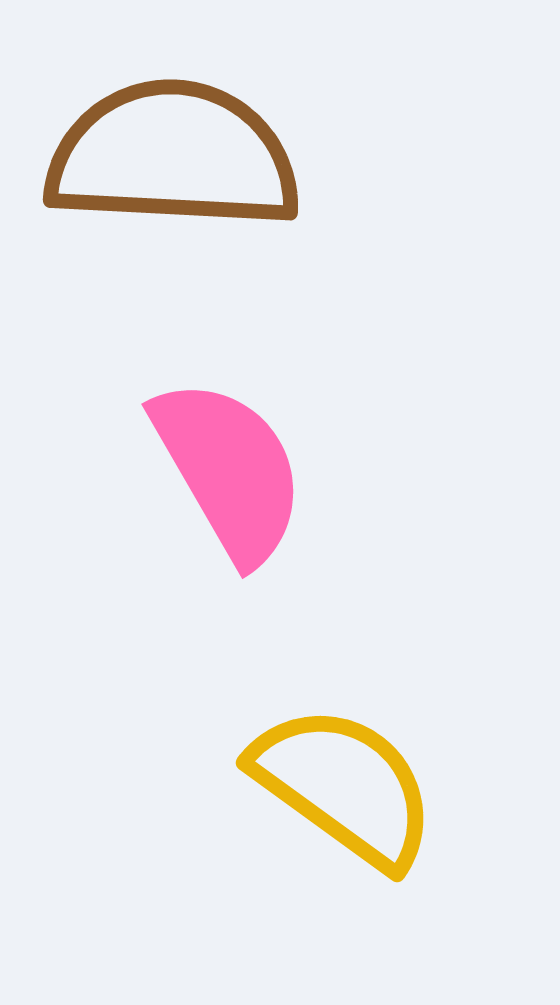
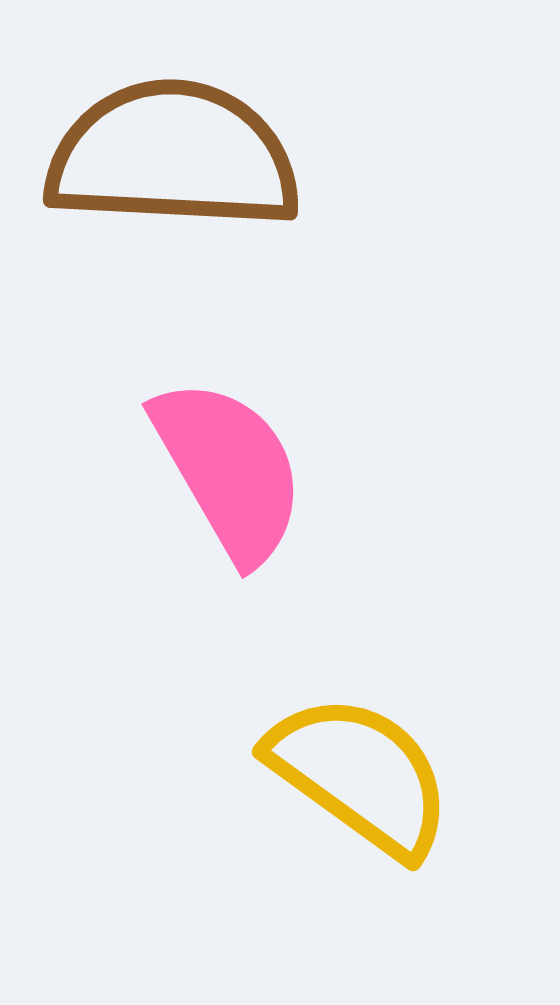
yellow semicircle: moved 16 px right, 11 px up
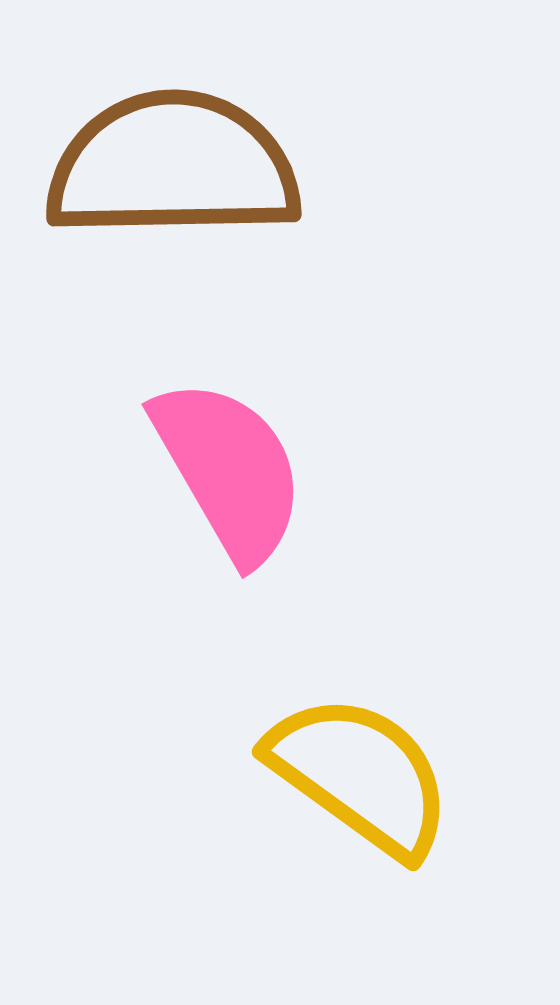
brown semicircle: moved 10 px down; rotated 4 degrees counterclockwise
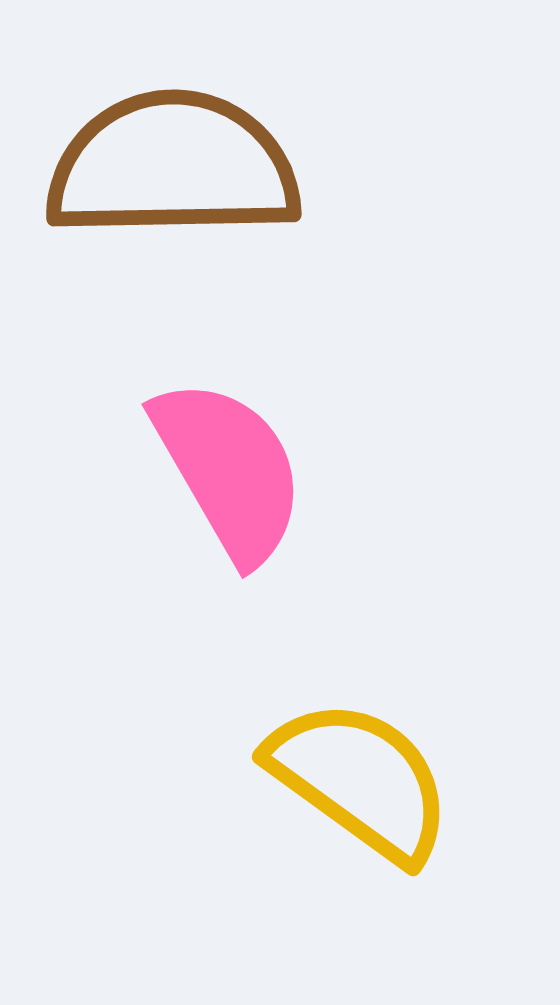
yellow semicircle: moved 5 px down
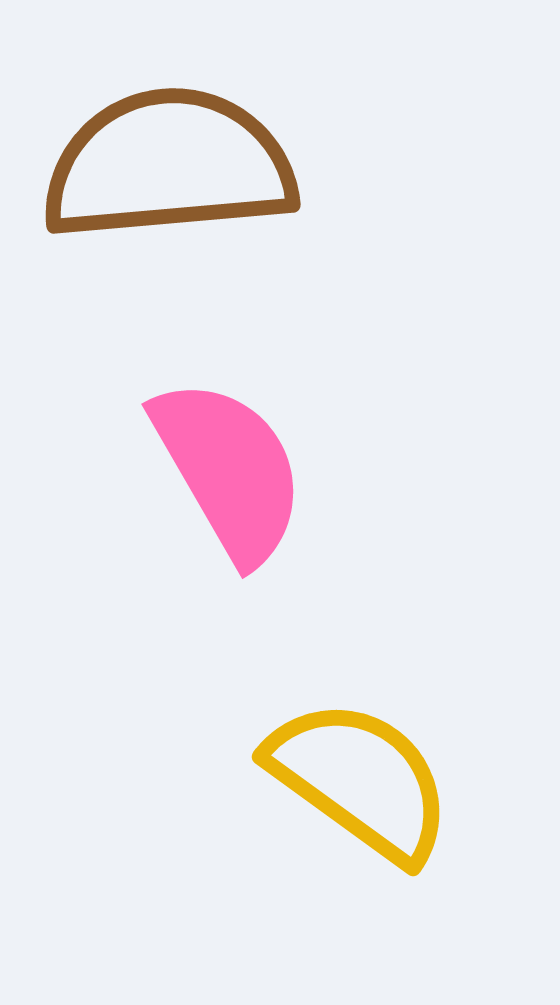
brown semicircle: moved 4 px left, 1 px up; rotated 4 degrees counterclockwise
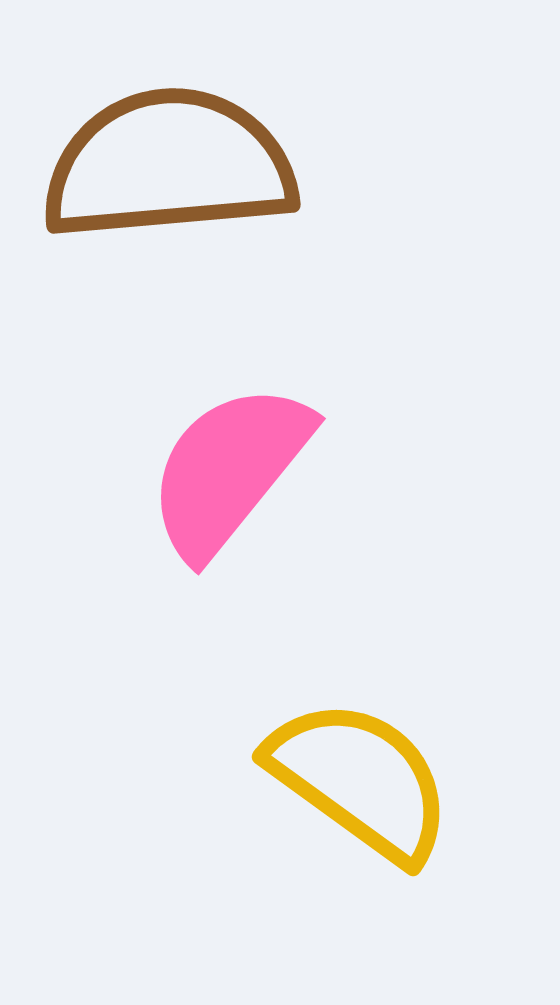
pink semicircle: rotated 111 degrees counterclockwise
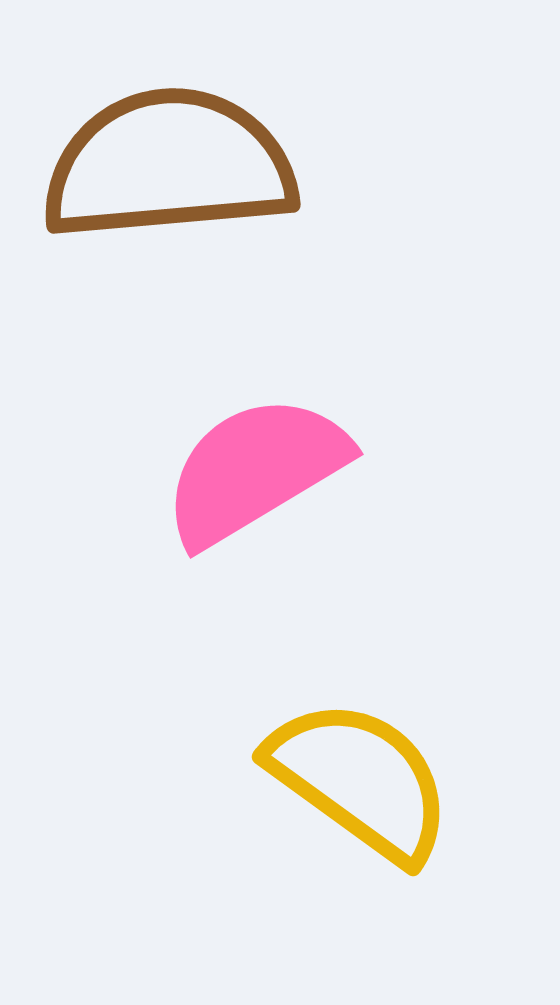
pink semicircle: moved 26 px right; rotated 20 degrees clockwise
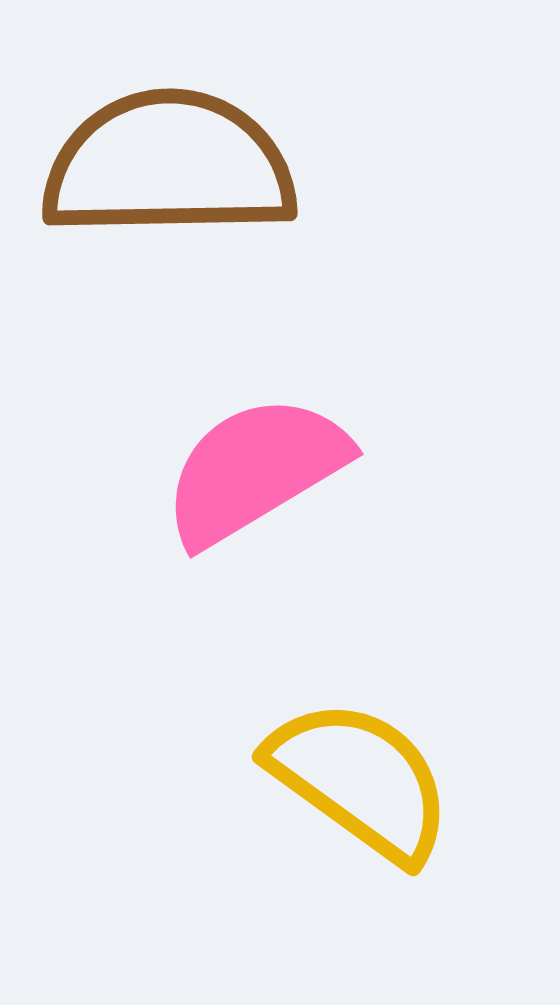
brown semicircle: rotated 4 degrees clockwise
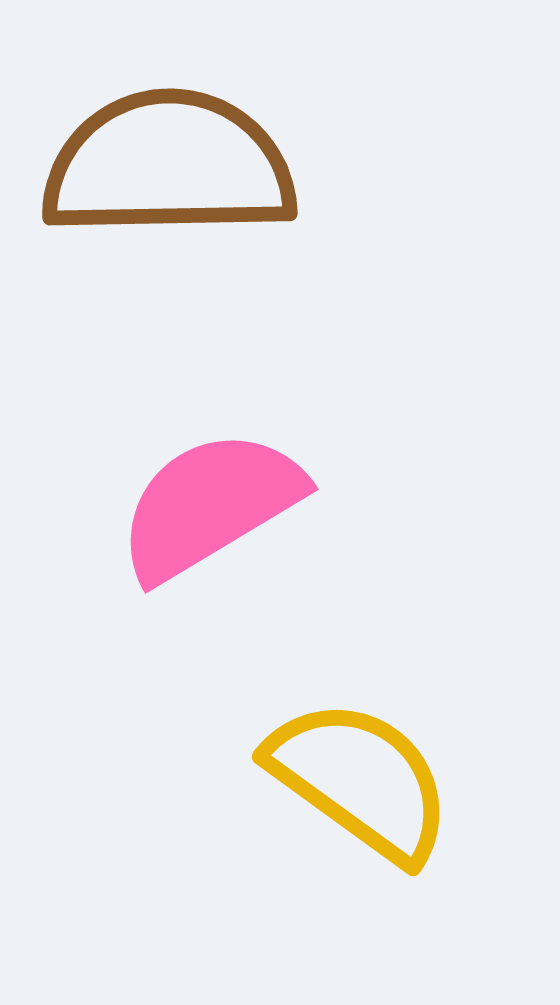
pink semicircle: moved 45 px left, 35 px down
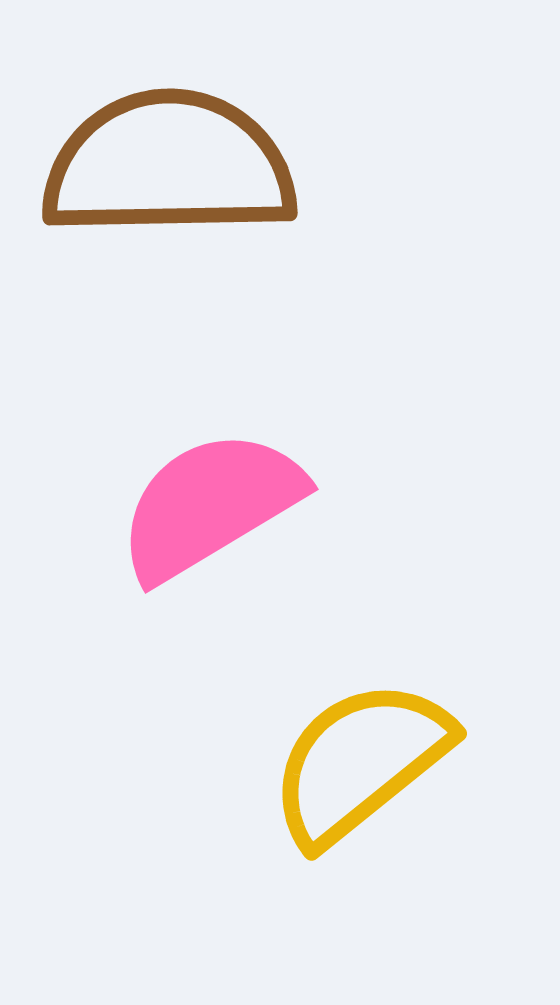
yellow semicircle: moved 18 px up; rotated 75 degrees counterclockwise
